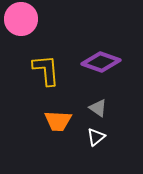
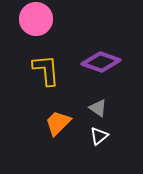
pink circle: moved 15 px right
orange trapezoid: moved 2 px down; rotated 132 degrees clockwise
white triangle: moved 3 px right, 1 px up
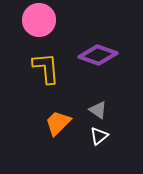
pink circle: moved 3 px right, 1 px down
purple diamond: moved 3 px left, 7 px up
yellow L-shape: moved 2 px up
gray triangle: moved 2 px down
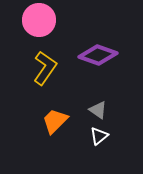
yellow L-shape: moved 1 px left; rotated 40 degrees clockwise
orange trapezoid: moved 3 px left, 2 px up
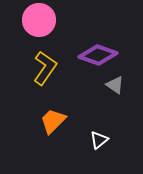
gray triangle: moved 17 px right, 25 px up
orange trapezoid: moved 2 px left
white triangle: moved 4 px down
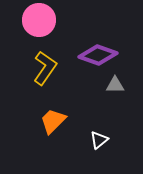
gray triangle: rotated 36 degrees counterclockwise
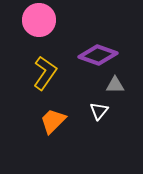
yellow L-shape: moved 5 px down
white triangle: moved 29 px up; rotated 12 degrees counterclockwise
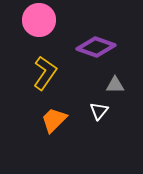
purple diamond: moved 2 px left, 8 px up
orange trapezoid: moved 1 px right, 1 px up
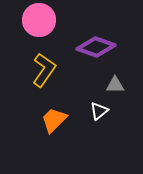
yellow L-shape: moved 1 px left, 3 px up
white triangle: rotated 12 degrees clockwise
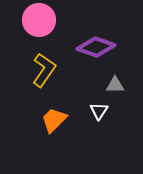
white triangle: rotated 18 degrees counterclockwise
